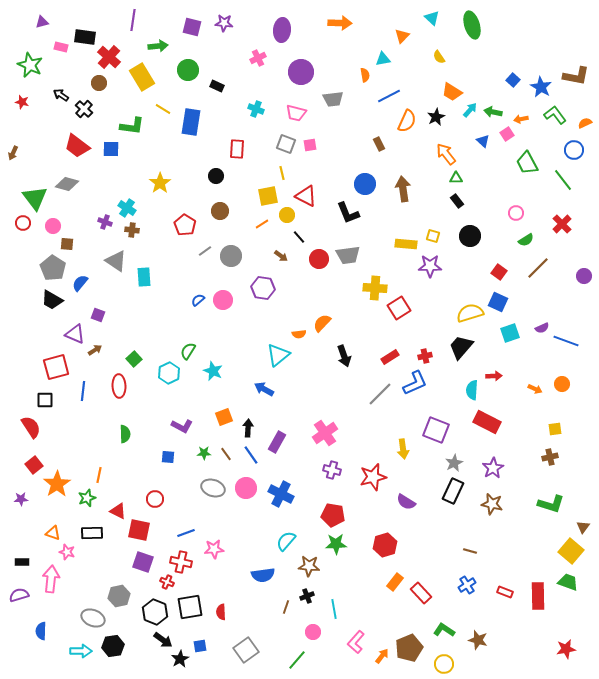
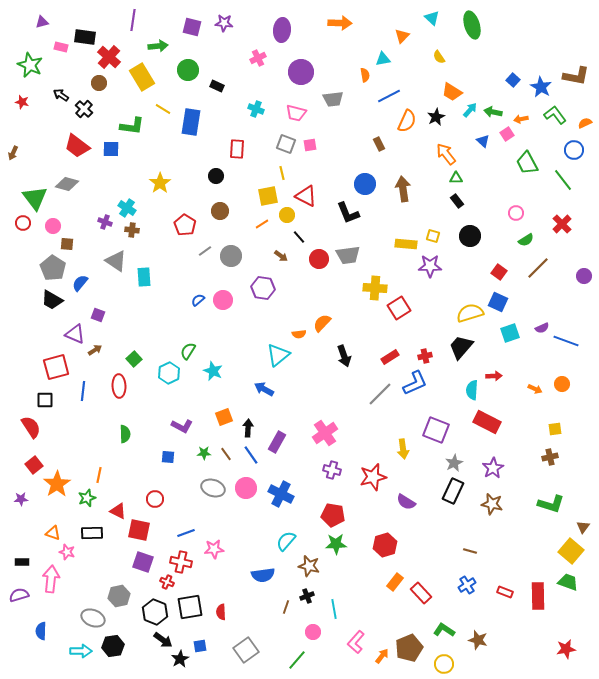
brown star at (309, 566): rotated 10 degrees clockwise
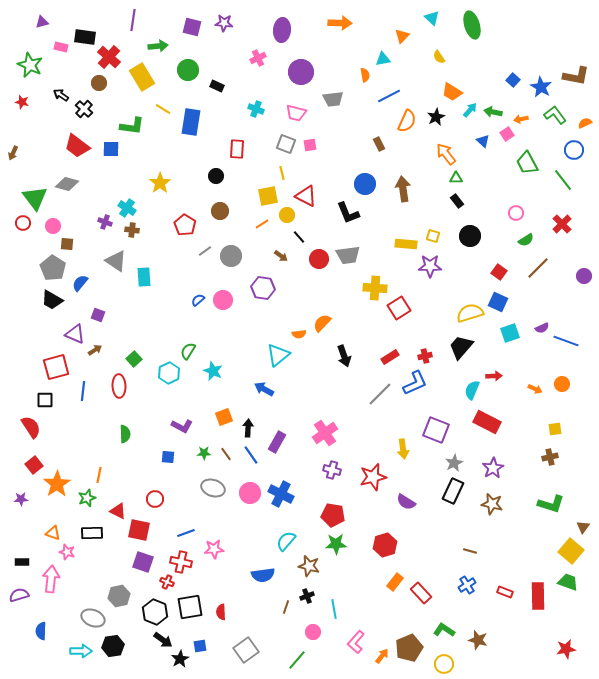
cyan semicircle at (472, 390): rotated 18 degrees clockwise
pink circle at (246, 488): moved 4 px right, 5 px down
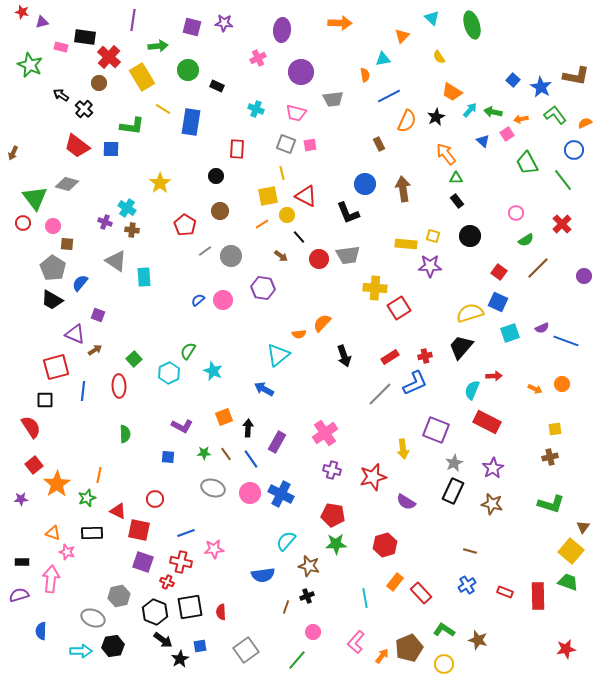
red star at (22, 102): moved 90 px up
blue line at (251, 455): moved 4 px down
cyan line at (334, 609): moved 31 px right, 11 px up
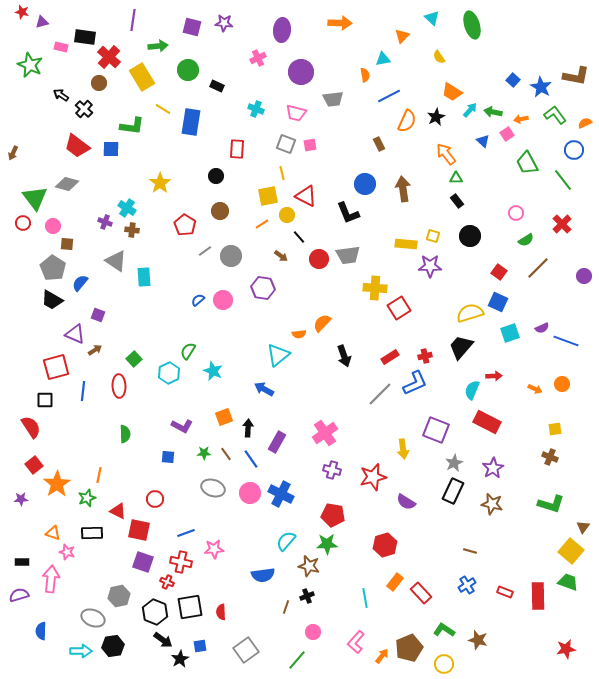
brown cross at (550, 457): rotated 35 degrees clockwise
green star at (336, 544): moved 9 px left
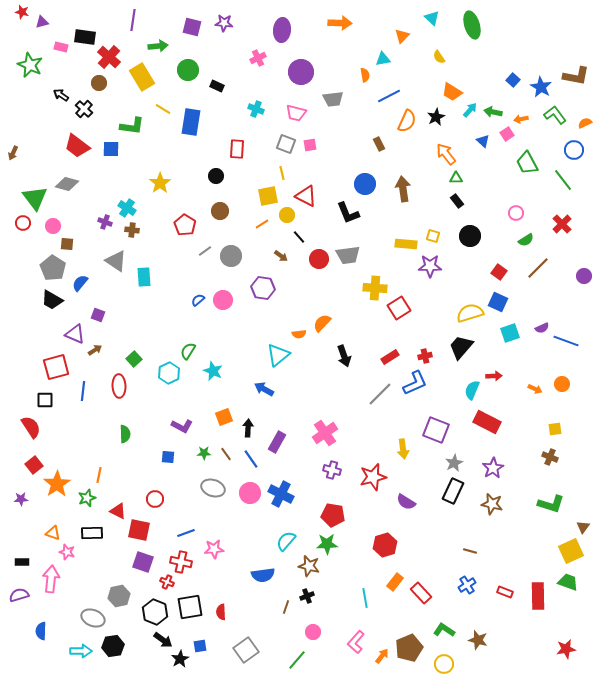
yellow square at (571, 551): rotated 25 degrees clockwise
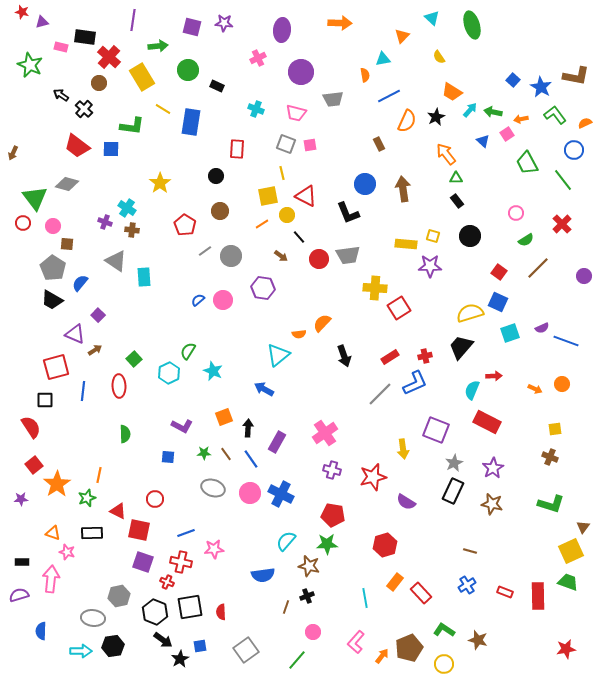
purple square at (98, 315): rotated 24 degrees clockwise
gray ellipse at (93, 618): rotated 15 degrees counterclockwise
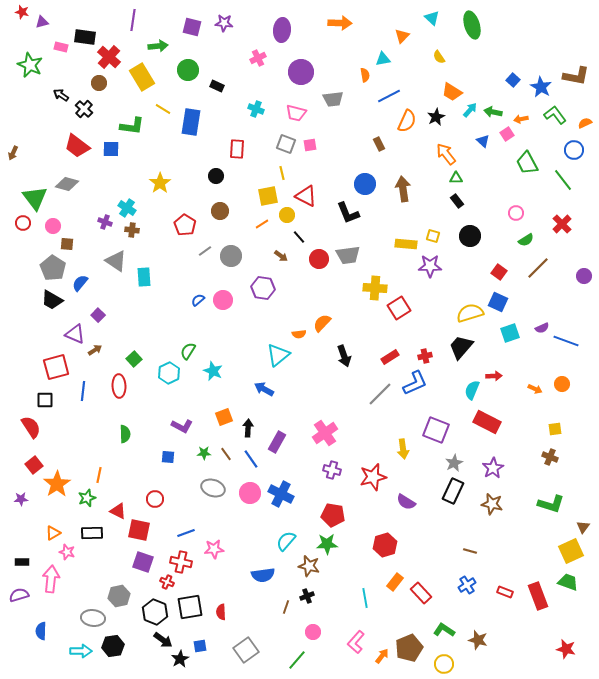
orange triangle at (53, 533): rotated 49 degrees counterclockwise
red rectangle at (538, 596): rotated 20 degrees counterclockwise
red star at (566, 649): rotated 24 degrees clockwise
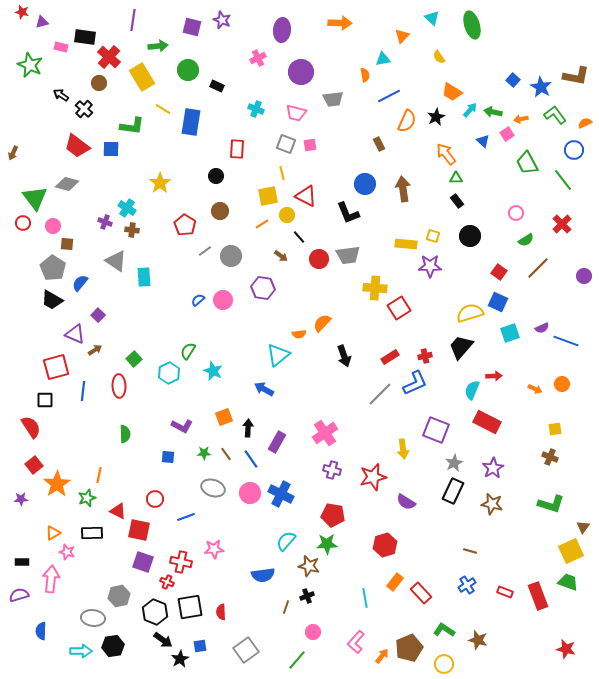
purple star at (224, 23): moved 2 px left, 3 px up; rotated 18 degrees clockwise
blue line at (186, 533): moved 16 px up
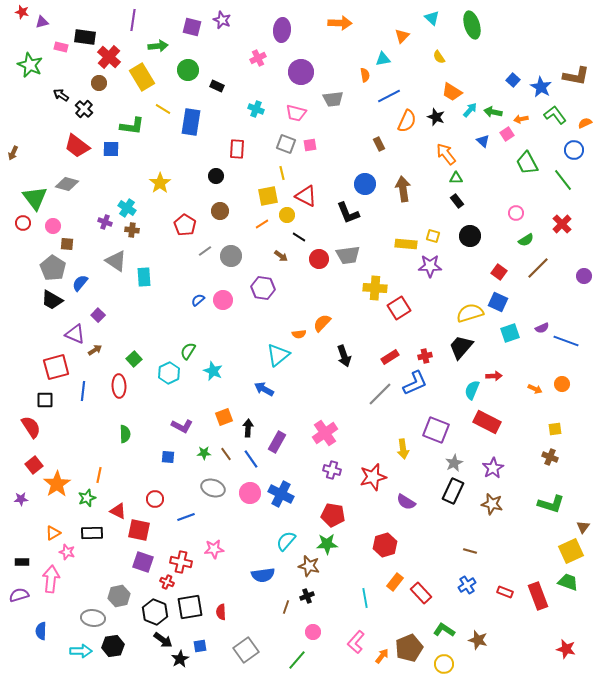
black star at (436, 117): rotated 24 degrees counterclockwise
black line at (299, 237): rotated 16 degrees counterclockwise
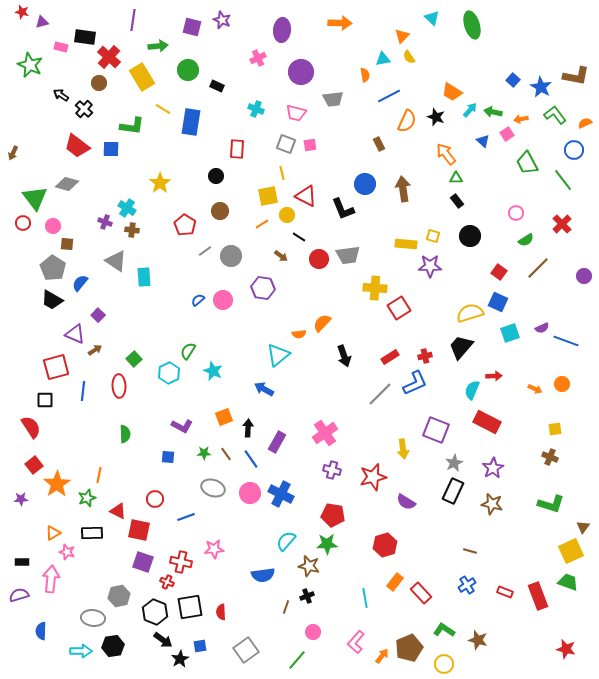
yellow semicircle at (439, 57): moved 30 px left
black L-shape at (348, 213): moved 5 px left, 4 px up
